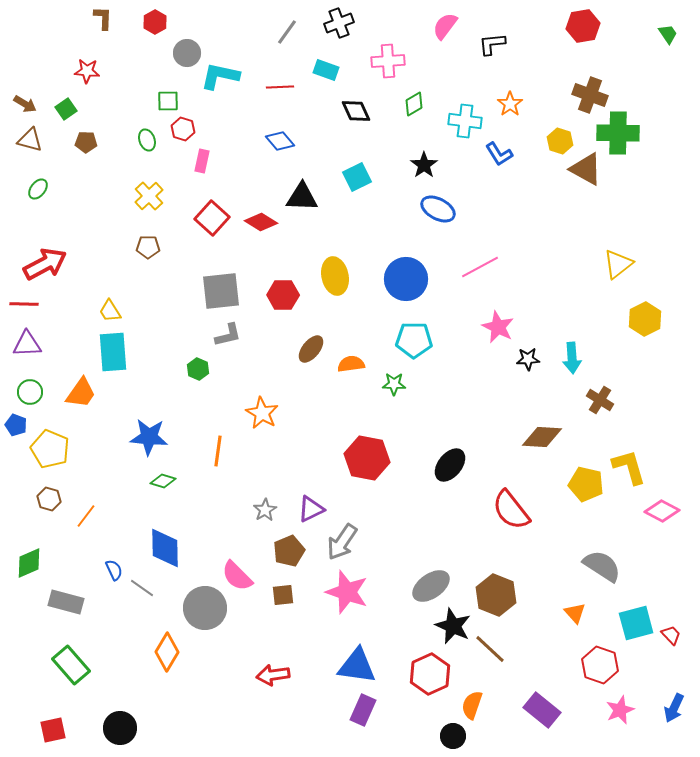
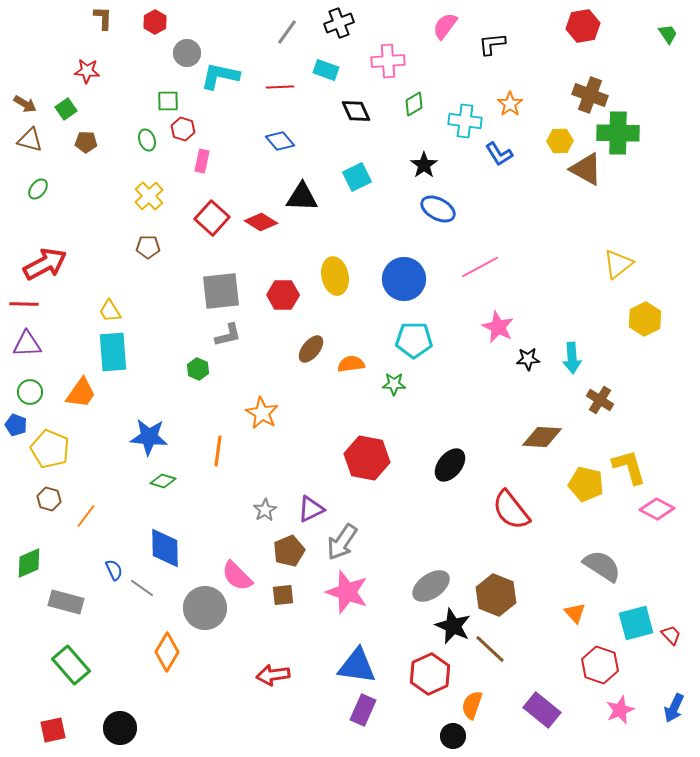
yellow hexagon at (560, 141): rotated 20 degrees counterclockwise
blue circle at (406, 279): moved 2 px left
pink diamond at (662, 511): moved 5 px left, 2 px up
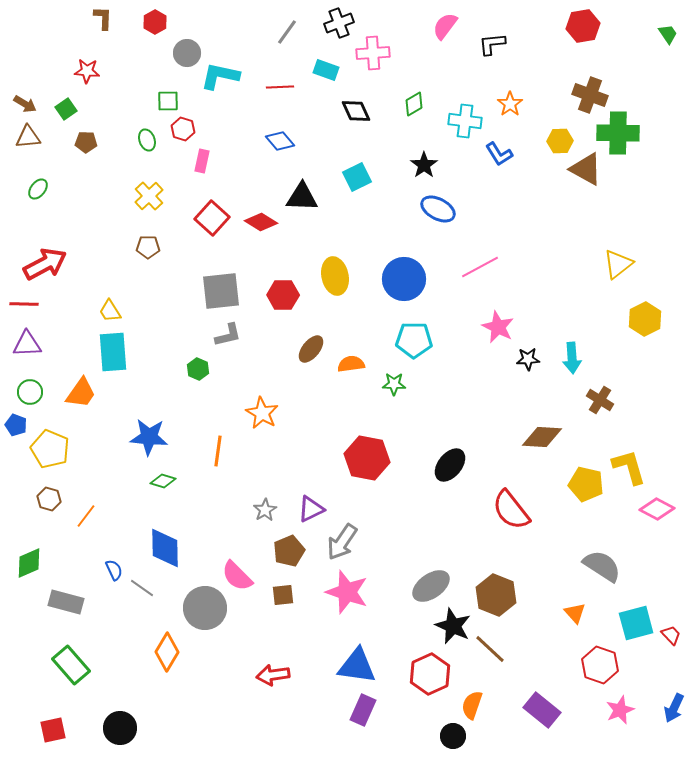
pink cross at (388, 61): moved 15 px left, 8 px up
brown triangle at (30, 140): moved 2 px left, 3 px up; rotated 20 degrees counterclockwise
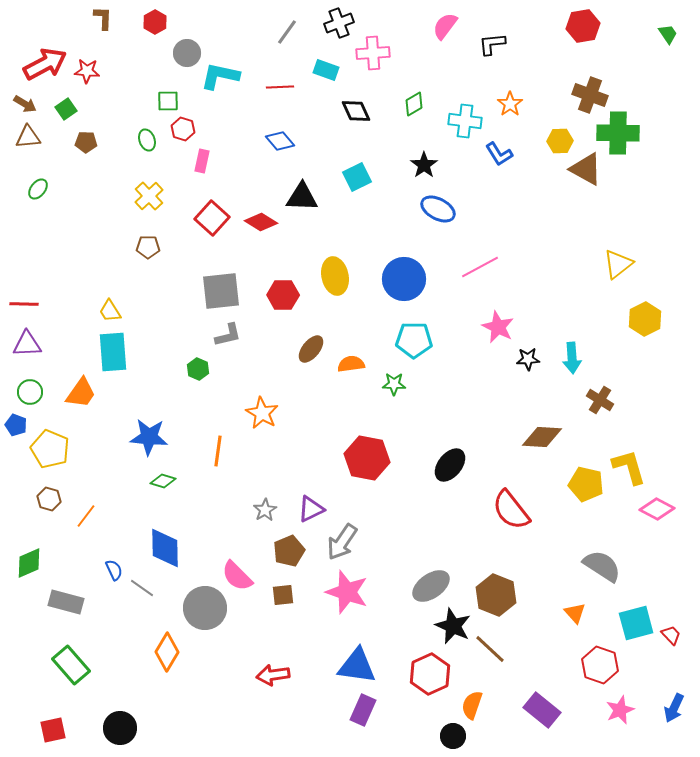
red arrow at (45, 264): moved 200 px up
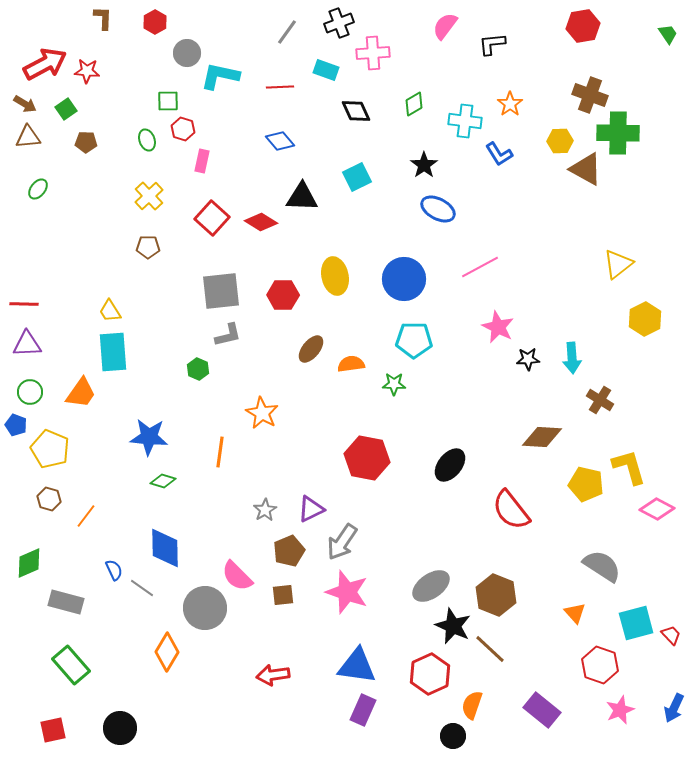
orange line at (218, 451): moved 2 px right, 1 px down
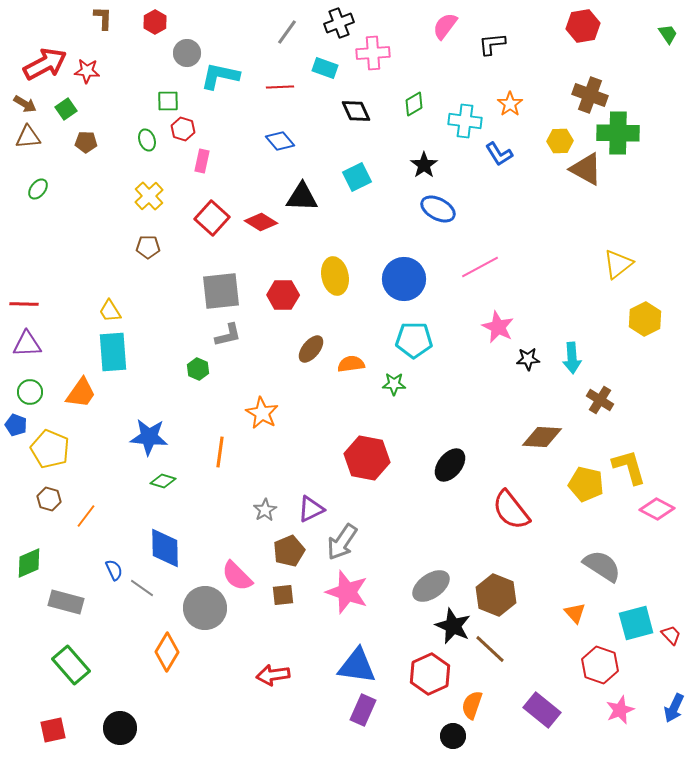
cyan rectangle at (326, 70): moved 1 px left, 2 px up
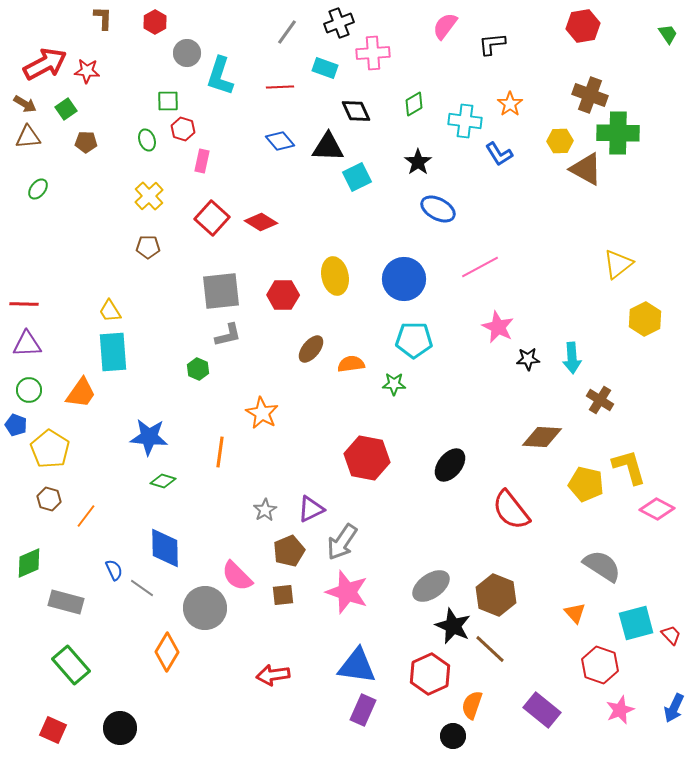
cyan L-shape at (220, 76): rotated 84 degrees counterclockwise
black star at (424, 165): moved 6 px left, 3 px up
black triangle at (302, 197): moved 26 px right, 50 px up
green circle at (30, 392): moved 1 px left, 2 px up
yellow pentagon at (50, 449): rotated 9 degrees clockwise
red square at (53, 730): rotated 36 degrees clockwise
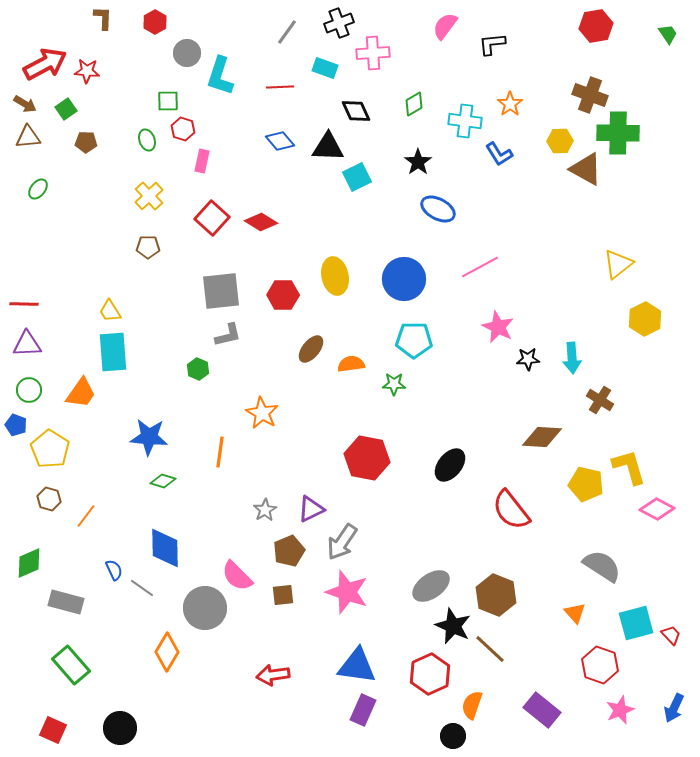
red hexagon at (583, 26): moved 13 px right
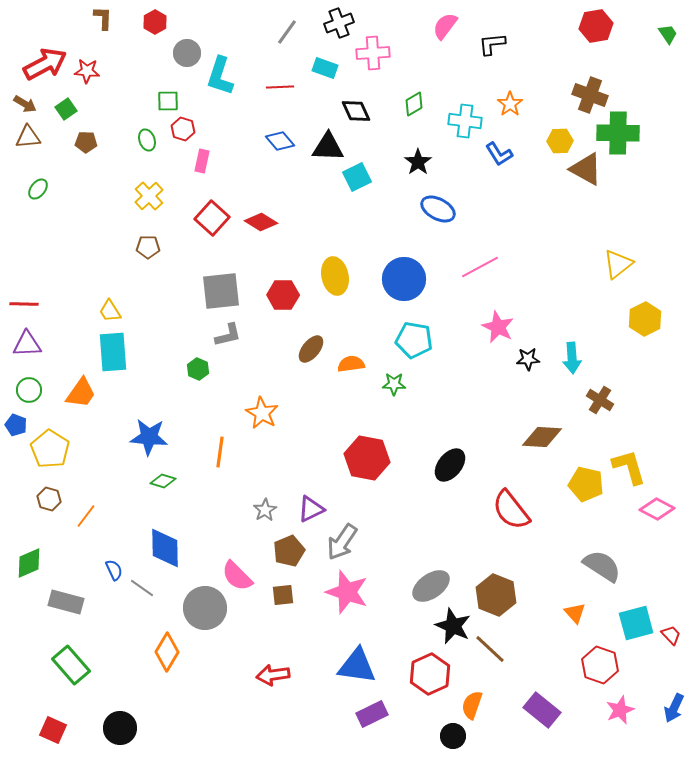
cyan pentagon at (414, 340): rotated 9 degrees clockwise
purple rectangle at (363, 710): moved 9 px right, 4 px down; rotated 40 degrees clockwise
